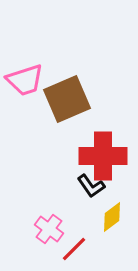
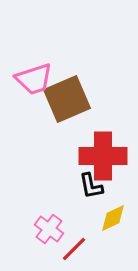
pink trapezoid: moved 9 px right, 1 px up
black L-shape: rotated 24 degrees clockwise
yellow diamond: moved 1 px right, 1 px down; rotated 12 degrees clockwise
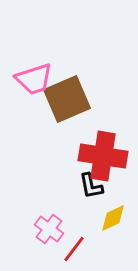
red cross: rotated 9 degrees clockwise
red line: rotated 8 degrees counterclockwise
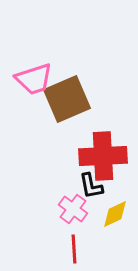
red cross: rotated 12 degrees counterclockwise
yellow diamond: moved 2 px right, 4 px up
pink cross: moved 24 px right, 20 px up
red line: rotated 40 degrees counterclockwise
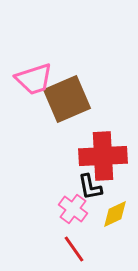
black L-shape: moved 1 px left, 1 px down
red line: rotated 32 degrees counterclockwise
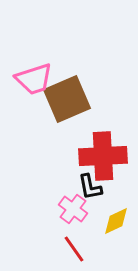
yellow diamond: moved 1 px right, 7 px down
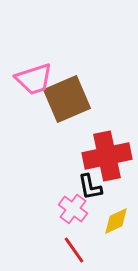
red cross: moved 4 px right; rotated 9 degrees counterclockwise
red line: moved 1 px down
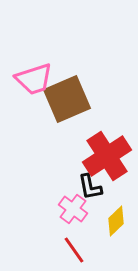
red cross: rotated 21 degrees counterclockwise
yellow diamond: rotated 20 degrees counterclockwise
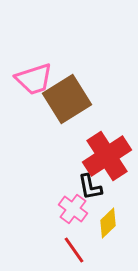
brown square: rotated 9 degrees counterclockwise
yellow diamond: moved 8 px left, 2 px down
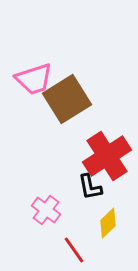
pink cross: moved 27 px left, 1 px down
